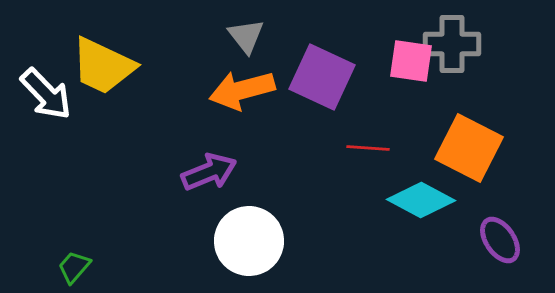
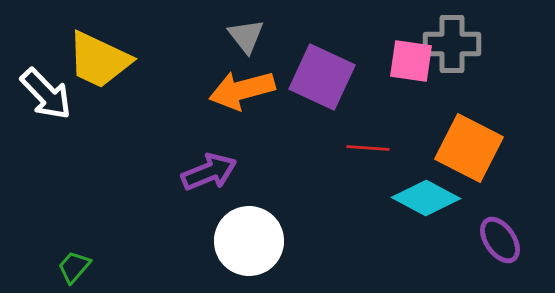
yellow trapezoid: moved 4 px left, 6 px up
cyan diamond: moved 5 px right, 2 px up
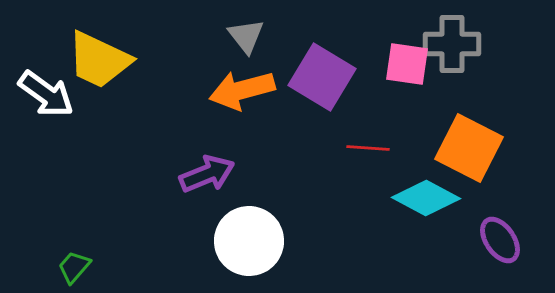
pink square: moved 4 px left, 3 px down
purple square: rotated 6 degrees clockwise
white arrow: rotated 10 degrees counterclockwise
purple arrow: moved 2 px left, 2 px down
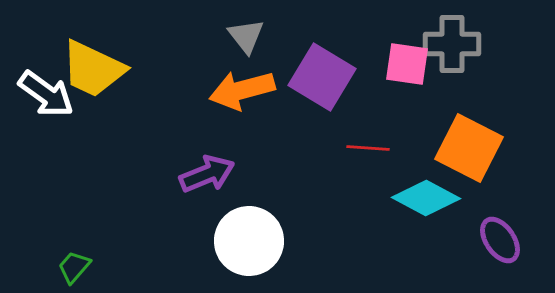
yellow trapezoid: moved 6 px left, 9 px down
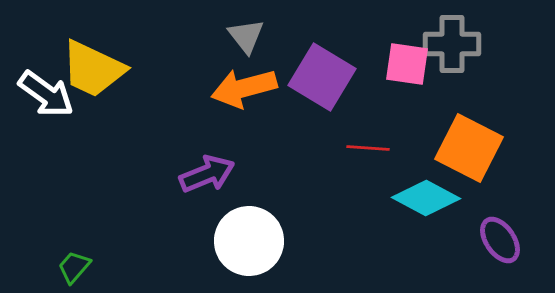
orange arrow: moved 2 px right, 2 px up
